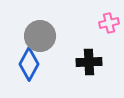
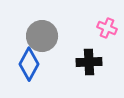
pink cross: moved 2 px left, 5 px down; rotated 36 degrees clockwise
gray circle: moved 2 px right
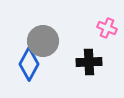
gray circle: moved 1 px right, 5 px down
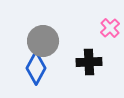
pink cross: moved 3 px right; rotated 24 degrees clockwise
blue diamond: moved 7 px right, 4 px down
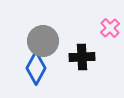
black cross: moved 7 px left, 5 px up
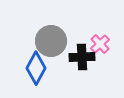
pink cross: moved 10 px left, 16 px down
gray circle: moved 8 px right
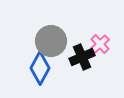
black cross: rotated 20 degrees counterclockwise
blue diamond: moved 4 px right
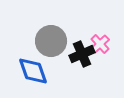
black cross: moved 3 px up
blue diamond: moved 7 px left, 3 px down; rotated 48 degrees counterclockwise
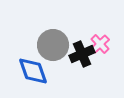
gray circle: moved 2 px right, 4 px down
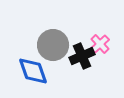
black cross: moved 2 px down
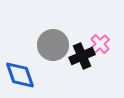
blue diamond: moved 13 px left, 4 px down
